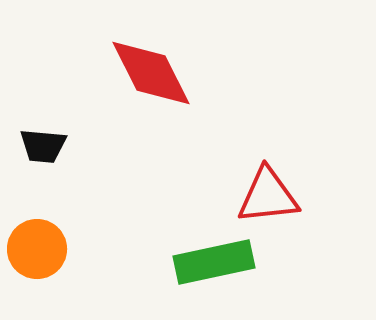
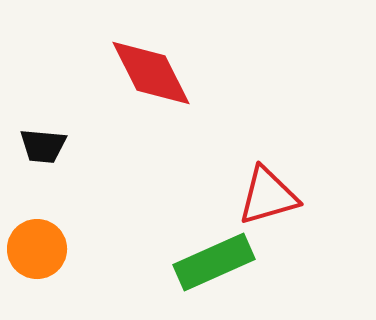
red triangle: rotated 10 degrees counterclockwise
green rectangle: rotated 12 degrees counterclockwise
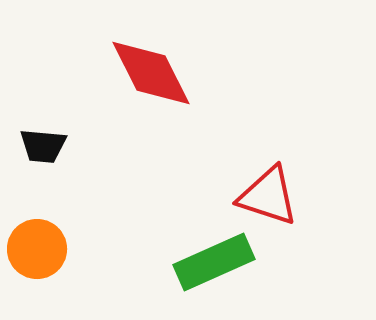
red triangle: rotated 34 degrees clockwise
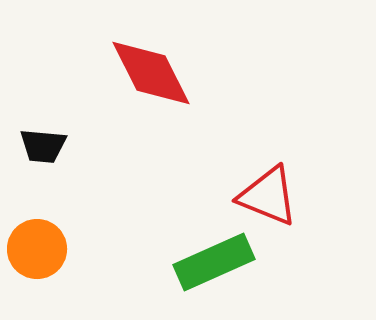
red triangle: rotated 4 degrees clockwise
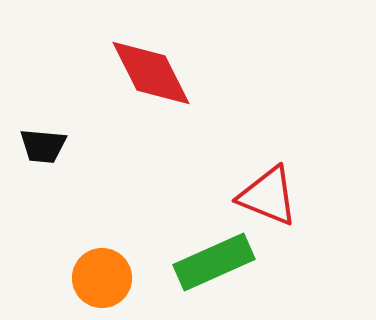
orange circle: moved 65 px right, 29 px down
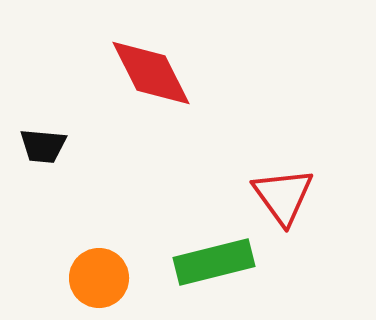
red triangle: moved 15 px right; rotated 32 degrees clockwise
green rectangle: rotated 10 degrees clockwise
orange circle: moved 3 px left
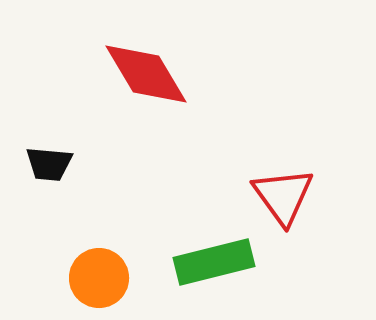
red diamond: moved 5 px left, 1 px down; rotated 4 degrees counterclockwise
black trapezoid: moved 6 px right, 18 px down
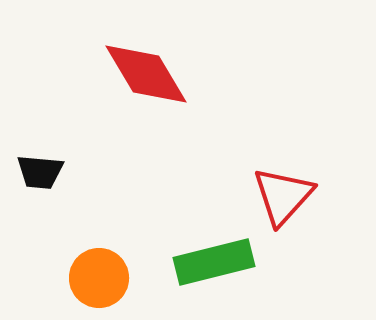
black trapezoid: moved 9 px left, 8 px down
red triangle: rotated 18 degrees clockwise
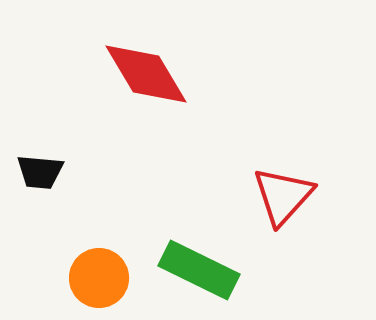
green rectangle: moved 15 px left, 8 px down; rotated 40 degrees clockwise
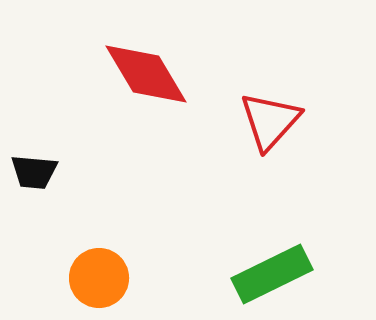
black trapezoid: moved 6 px left
red triangle: moved 13 px left, 75 px up
green rectangle: moved 73 px right, 4 px down; rotated 52 degrees counterclockwise
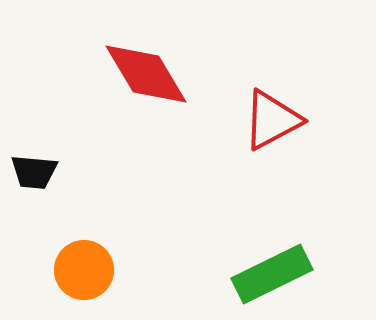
red triangle: moved 2 px right, 1 px up; rotated 20 degrees clockwise
orange circle: moved 15 px left, 8 px up
